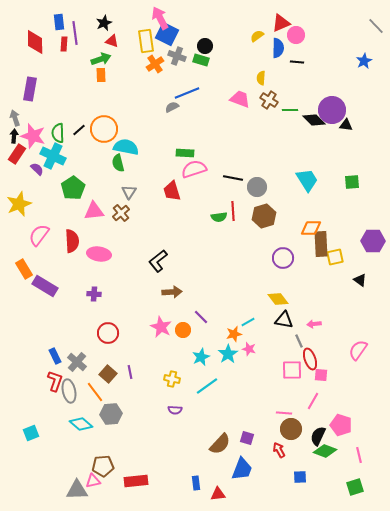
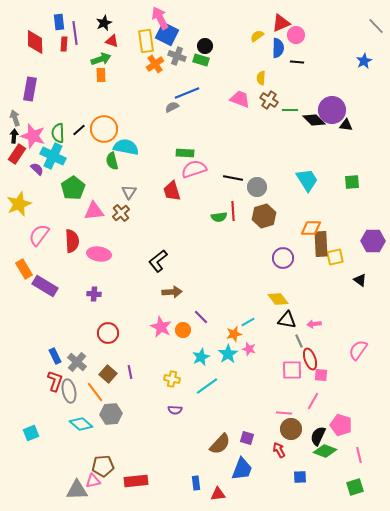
green semicircle at (118, 163): moved 6 px left, 2 px up
black triangle at (284, 320): moved 3 px right
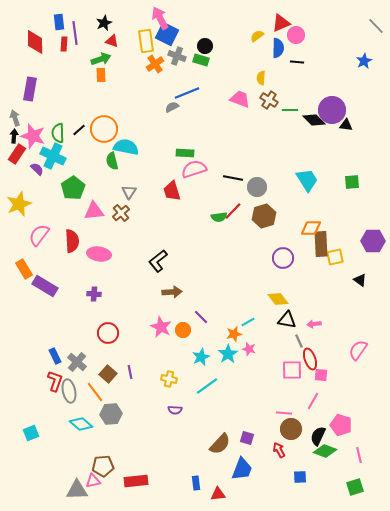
red line at (233, 211): rotated 48 degrees clockwise
yellow cross at (172, 379): moved 3 px left
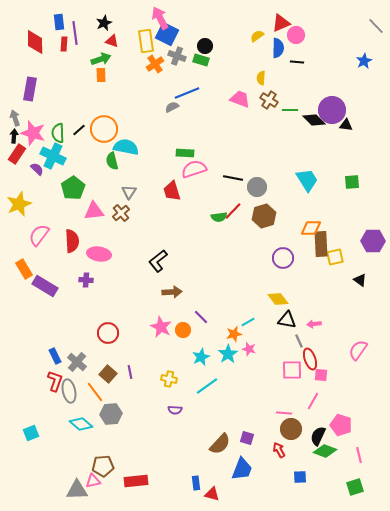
pink star at (33, 136): moved 3 px up
purple cross at (94, 294): moved 8 px left, 14 px up
red triangle at (218, 494): moved 6 px left; rotated 21 degrees clockwise
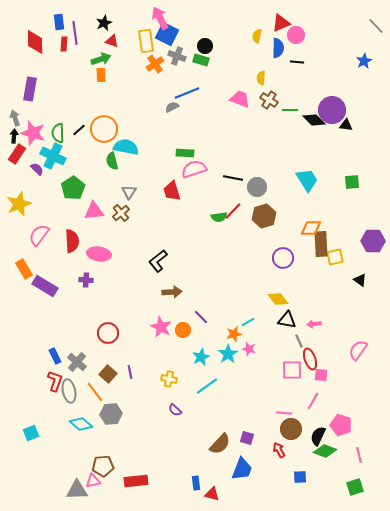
yellow semicircle at (257, 36): rotated 40 degrees counterclockwise
purple semicircle at (175, 410): rotated 40 degrees clockwise
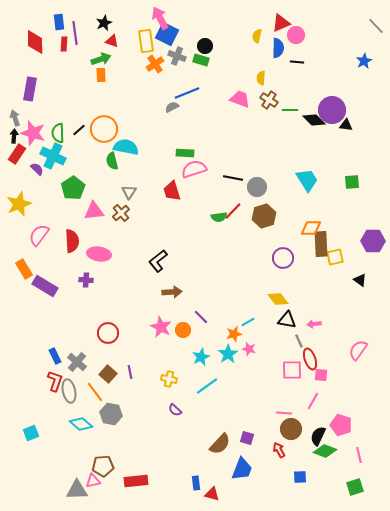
gray hexagon at (111, 414): rotated 15 degrees clockwise
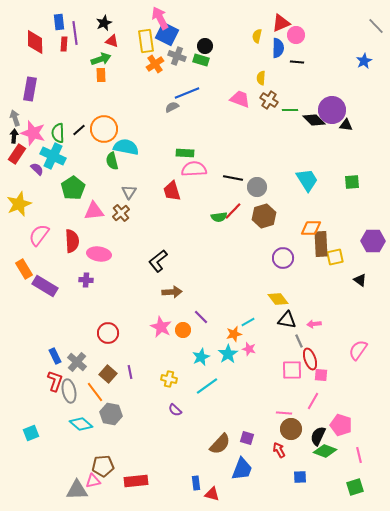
pink semicircle at (194, 169): rotated 15 degrees clockwise
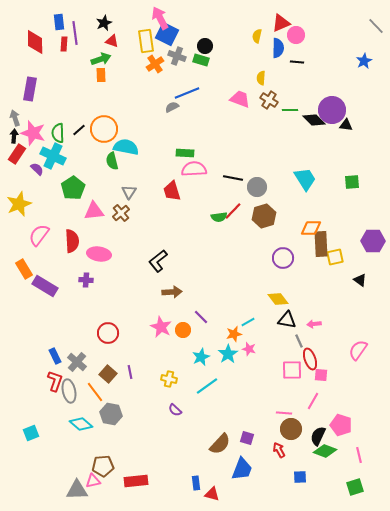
cyan trapezoid at (307, 180): moved 2 px left, 1 px up
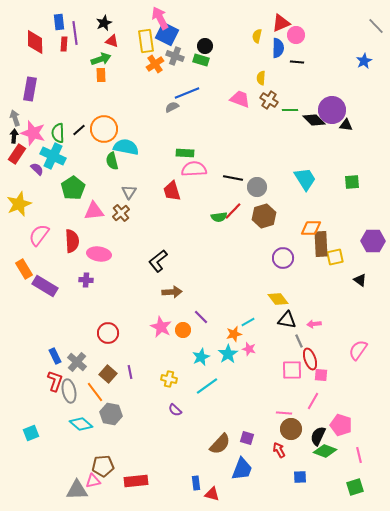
gray cross at (177, 56): moved 2 px left
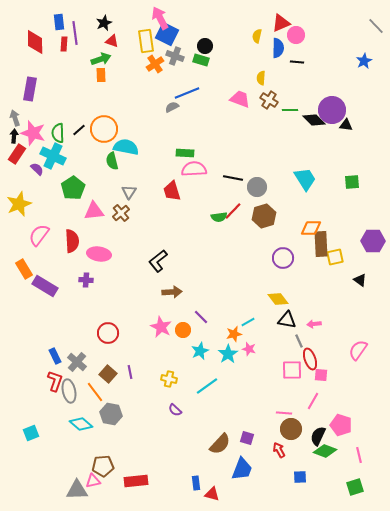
cyan star at (201, 357): moved 1 px left, 6 px up
